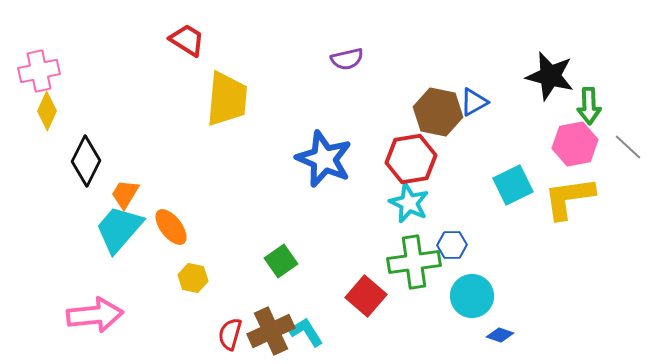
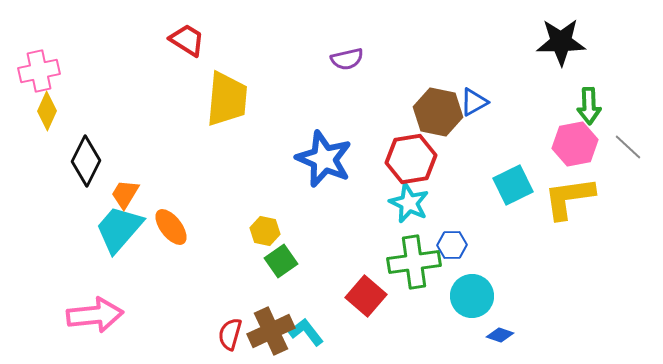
black star: moved 11 px right, 34 px up; rotated 15 degrees counterclockwise
yellow hexagon: moved 72 px right, 47 px up
cyan L-shape: rotated 6 degrees counterclockwise
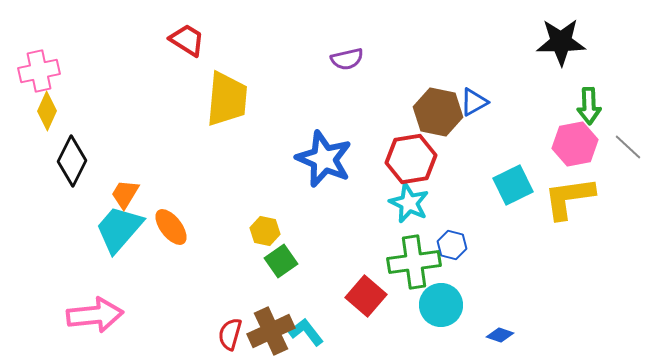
black diamond: moved 14 px left
blue hexagon: rotated 16 degrees clockwise
cyan circle: moved 31 px left, 9 px down
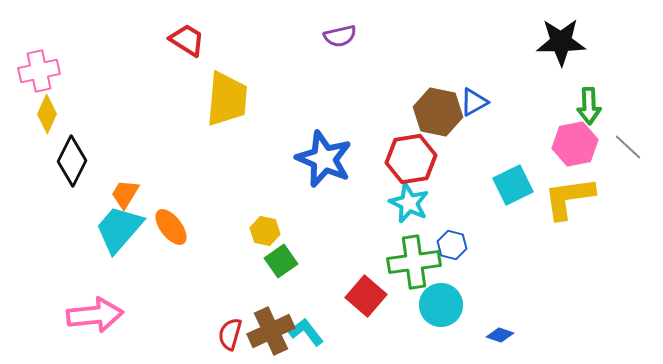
purple semicircle: moved 7 px left, 23 px up
yellow diamond: moved 3 px down
